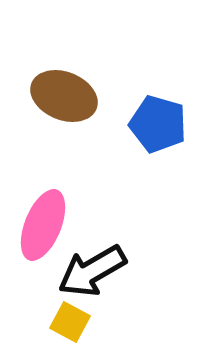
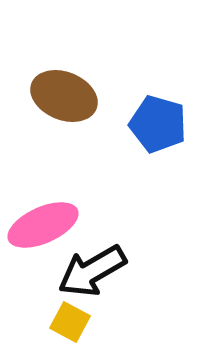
pink ellipse: rotated 44 degrees clockwise
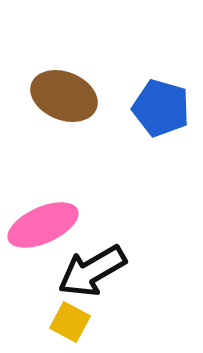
blue pentagon: moved 3 px right, 16 px up
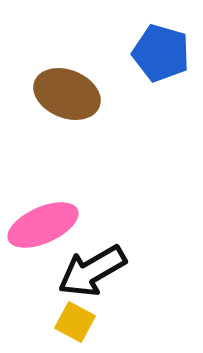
brown ellipse: moved 3 px right, 2 px up
blue pentagon: moved 55 px up
yellow square: moved 5 px right
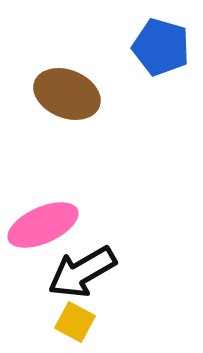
blue pentagon: moved 6 px up
black arrow: moved 10 px left, 1 px down
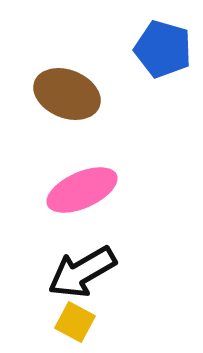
blue pentagon: moved 2 px right, 2 px down
pink ellipse: moved 39 px right, 35 px up
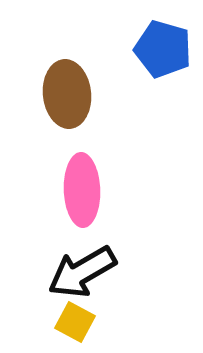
brown ellipse: rotated 62 degrees clockwise
pink ellipse: rotated 68 degrees counterclockwise
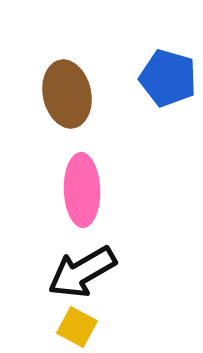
blue pentagon: moved 5 px right, 29 px down
brown ellipse: rotated 6 degrees counterclockwise
yellow square: moved 2 px right, 5 px down
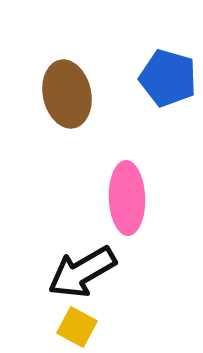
pink ellipse: moved 45 px right, 8 px down
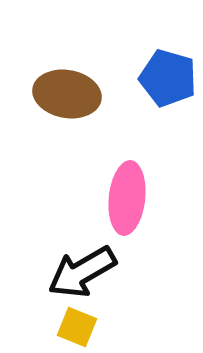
brown ellipse: rotated 68 degrees counterclockwise
pink ellipse: rotated 8 degrees clockwise
yellow square: rotated 6 degrees counterclockwise
